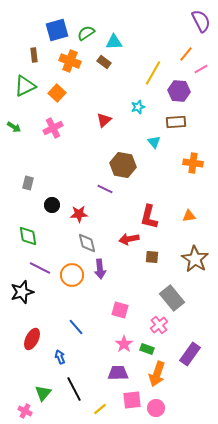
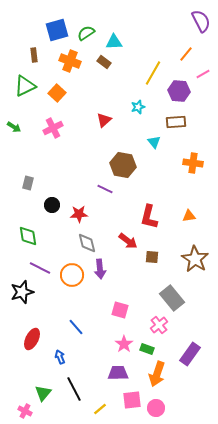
pink line at (201, 69): moved 2 px right, 5 px down
red arrow at (129, 239): moved 1 px left, 2 px down; rotated 132 degrees counterclockwise
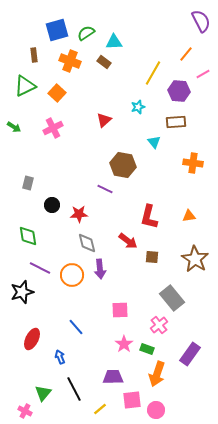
pink square at (120, 310): rotated 18 degrees counterclockwise
purple trapezoid at (118, 373): moved 5 px left, 4 px down
pink circle at (156, 408): moved 2 px down
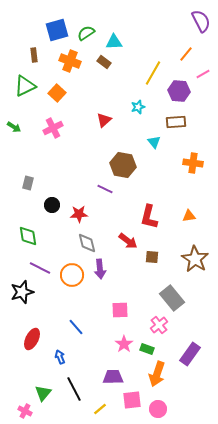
pink circle at (156, 410): moved 2 px right, 1 px up
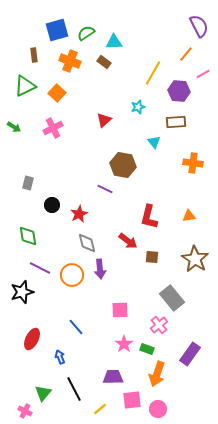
purple semicircle at (201, 21): moved 2 px left, 5 px down
red star at (79, 214): rotated 24 degrees counterclockwise
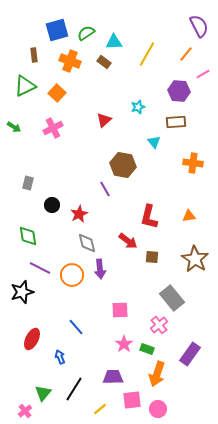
yellow line at (153, 73): moved 6 px left, 19 px up
purple line at (105, 189): rotated 35 degrees clockwise
black line at (74, 389): rotated 60 degrees clockwise
pink cross at (25, 411): rotated 24 degrees clockwise
